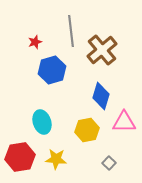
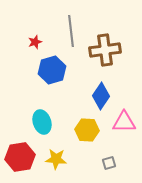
brown cross: moved 3 px right; rotated 32 degrees clockwise
blue diamond: rotated 16 degrees clockwise
yellow hexagon: rotated 15 degrees clockwise
gray square: rotated 32 degrees clockwise
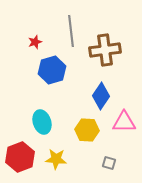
red hexagon: rotated 12 degrees counterclockwise
gray square: rotated 32 degrees clockwise
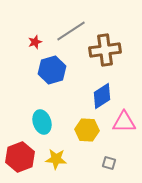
gray line: rotated 64 degrees clockwise
blue diamond: moved 1 px right; rotated 24 degrees clockwise
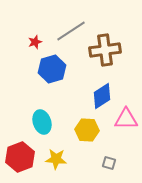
blue hexagon: moved 1 px up
pink triangle: moved 2 px right, 3 px up
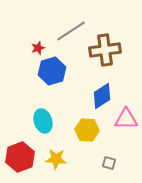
red star: moved 3 px right, 6 px down
blue hexagon: moved 2 px down
cyan ellipse: moved 1 px right, 1 px up
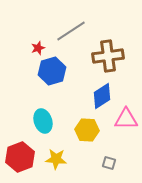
brown cross: moved 3 px right, 6 px down
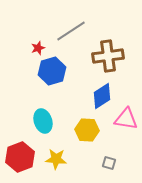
pink triangle: rotated 10 degrees clockwise
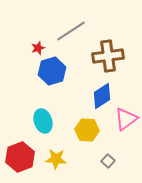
pink triangle: rotated 45 degrees counterclockwise
gray square: moved 1 px left, 2 px up; rotated 24 degrees clockwise
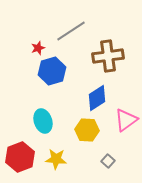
blue diamond: moved 5 px left, 2 px down
pink triangle: moved 1 px down
